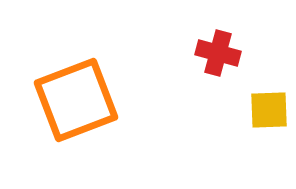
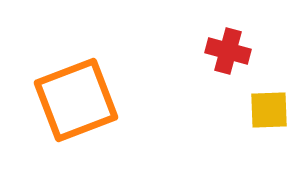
red cross: moved 10 px right, 2 px up
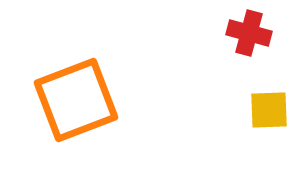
red cross: moved 21 px right, 18 px up
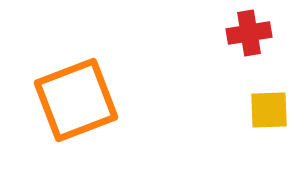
red cross: rotated 24 degrees counterclockwise
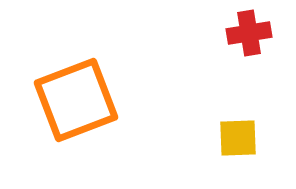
yellow square: moved 31 px left, 28 px down
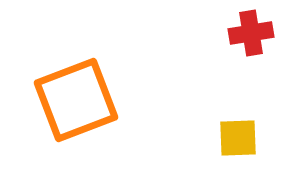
red cross: moved 2 px right
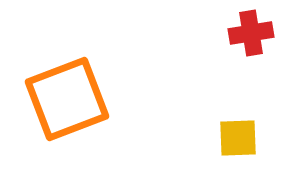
orange square: moved 9 px left, 1 px up
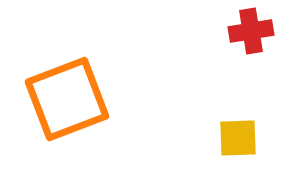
red cross: moved 2 px up
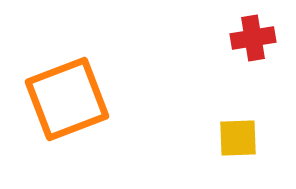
red cross: moved 2 px right, 7 px down
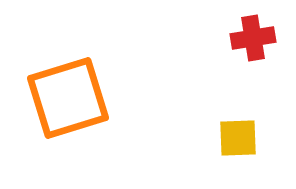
orange square: moved 1 px right, 1 px up; rotated 4 degrees clockwise
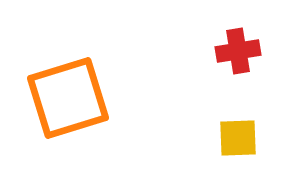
red cross: moved 15 px left, 13 px down
